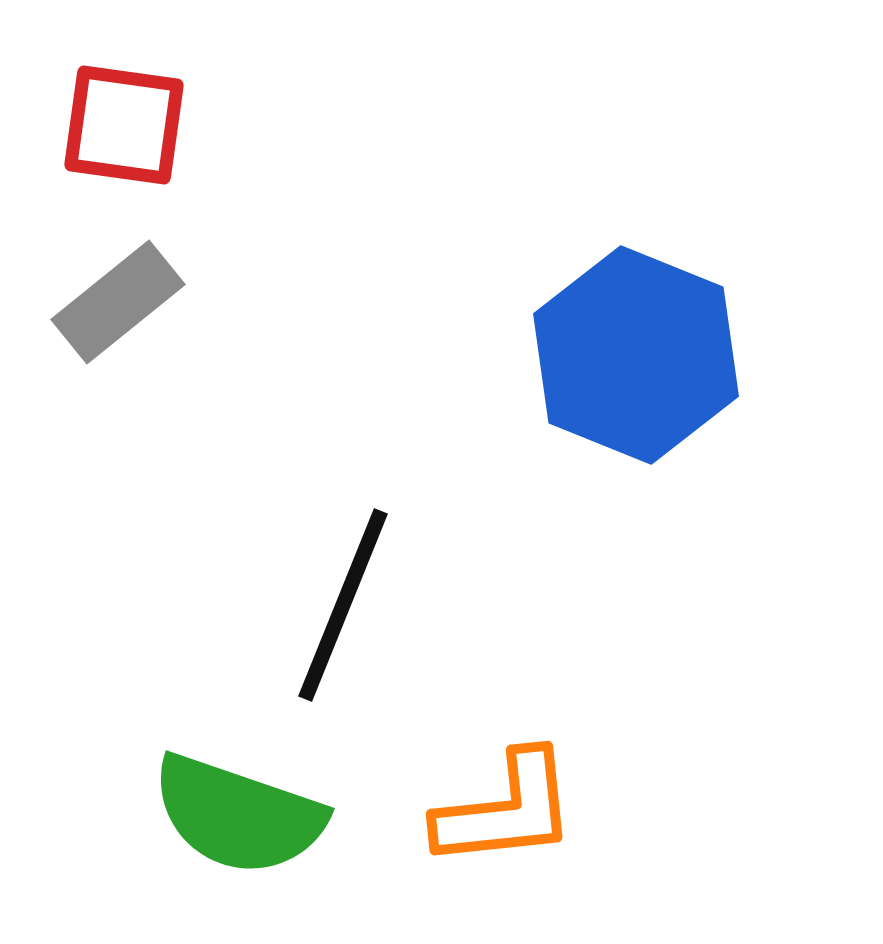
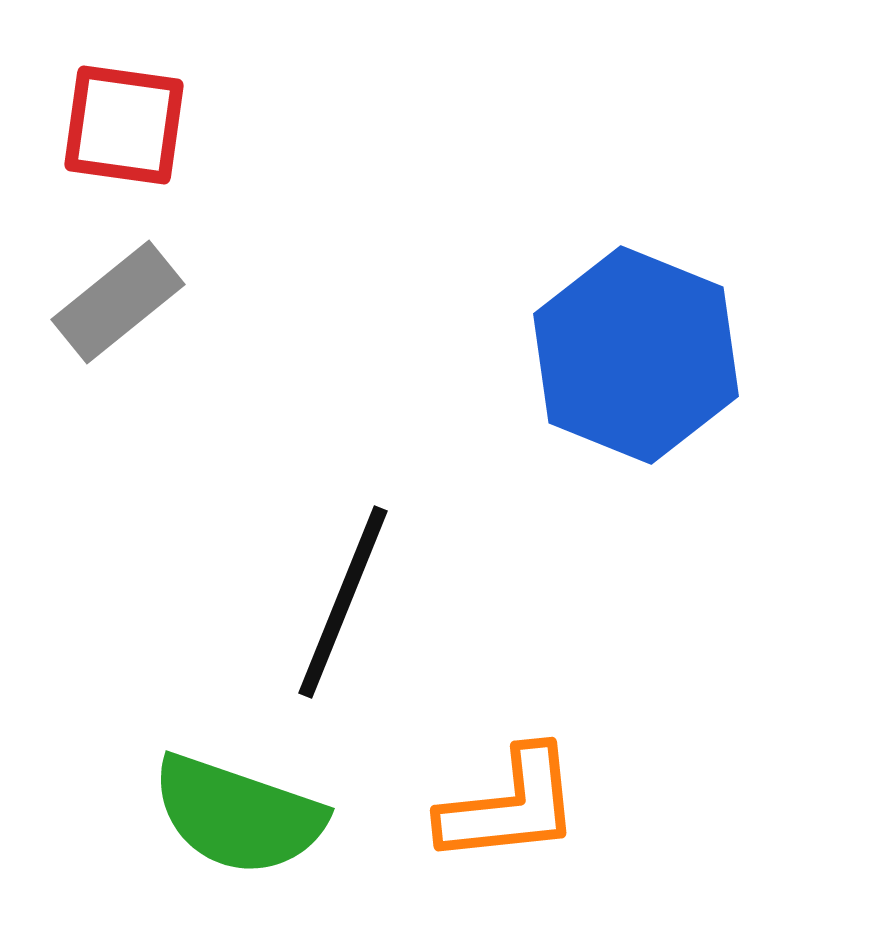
black line: moved 3 px up
orange L-shape: moved 4 px right, 4 px up
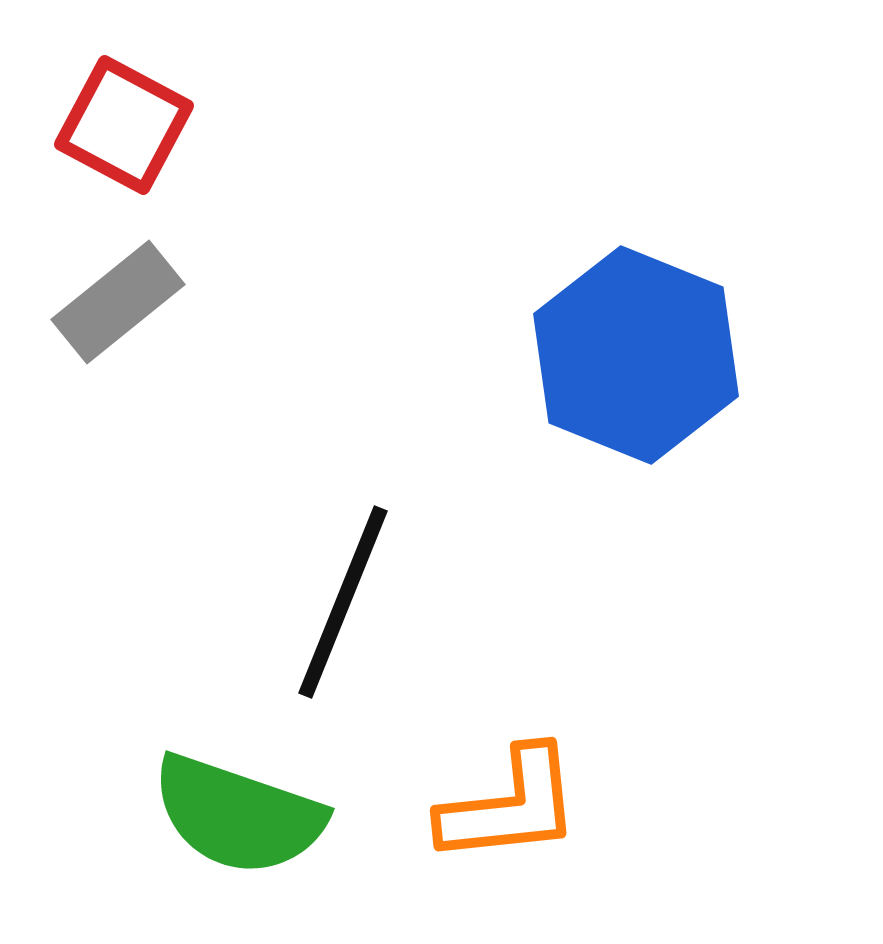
red square: rotated 20 degrees clockwise
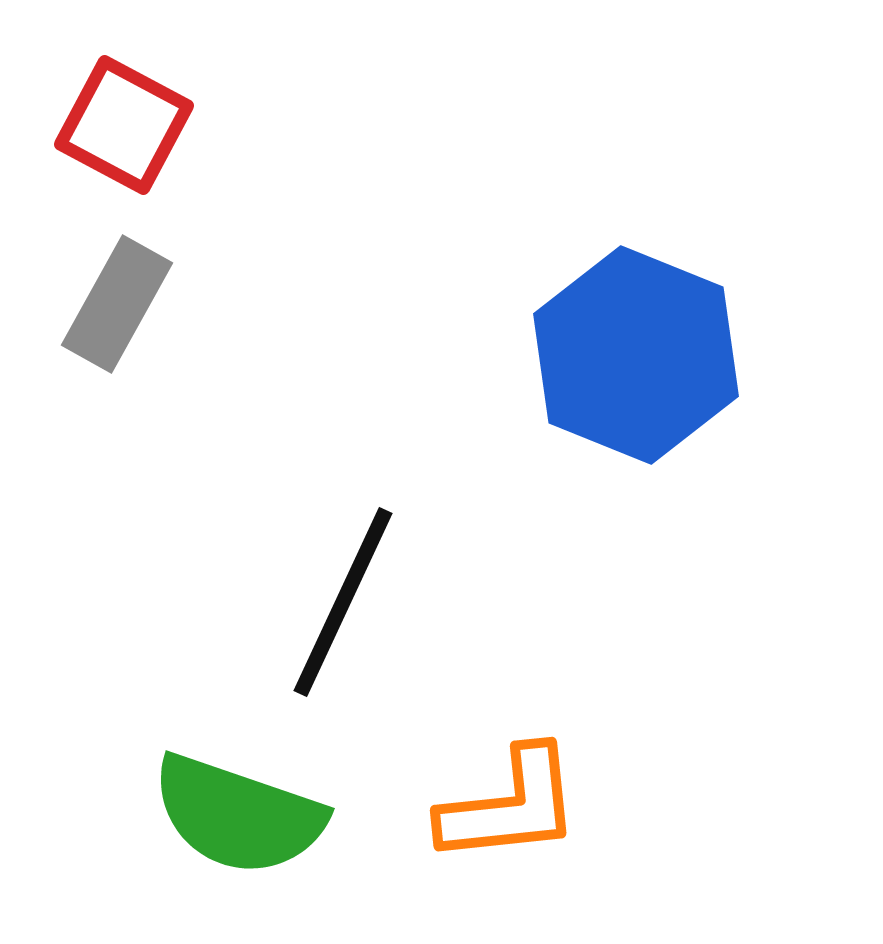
gray rectangle: moved 1 px left, 2 px down; rotated 22 degrees counterclockwise
black line: rotated 3 degrees clockwise
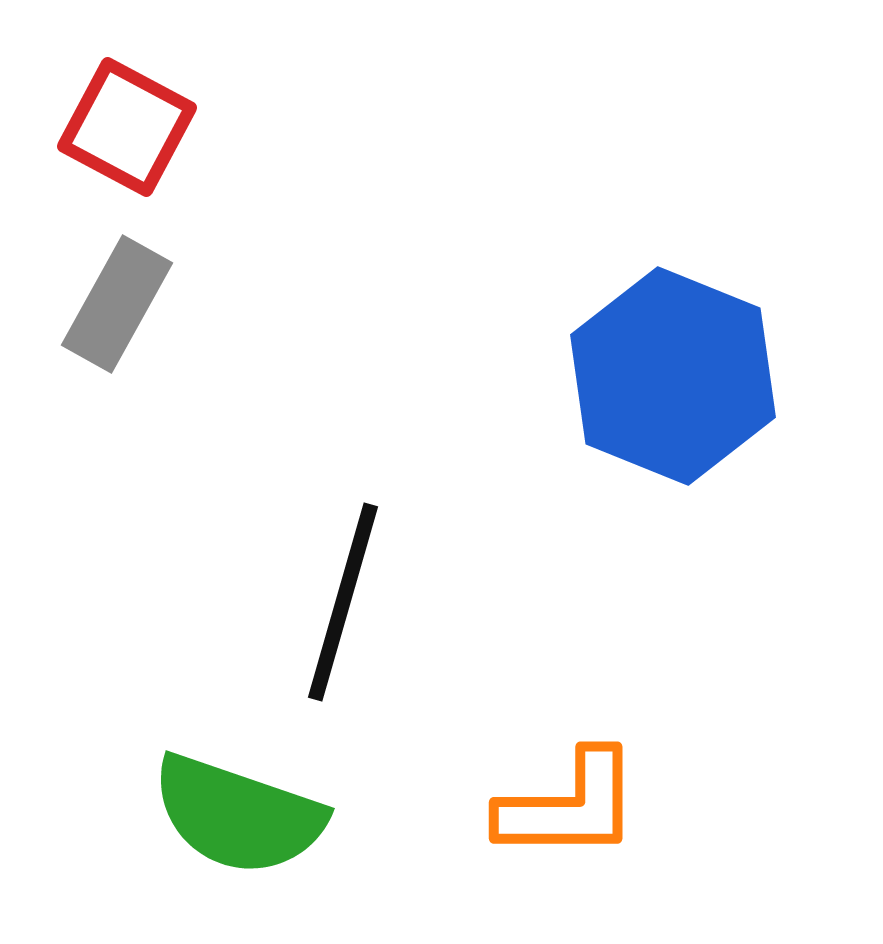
red square: moved 3 px right, 2 px down
blue hexagon: moved 37 px right, 21 px down
black line: rotated 9 degrees counterclockwise
orange L-shape: moved 59 px right; rotated 6 degrees clockwise
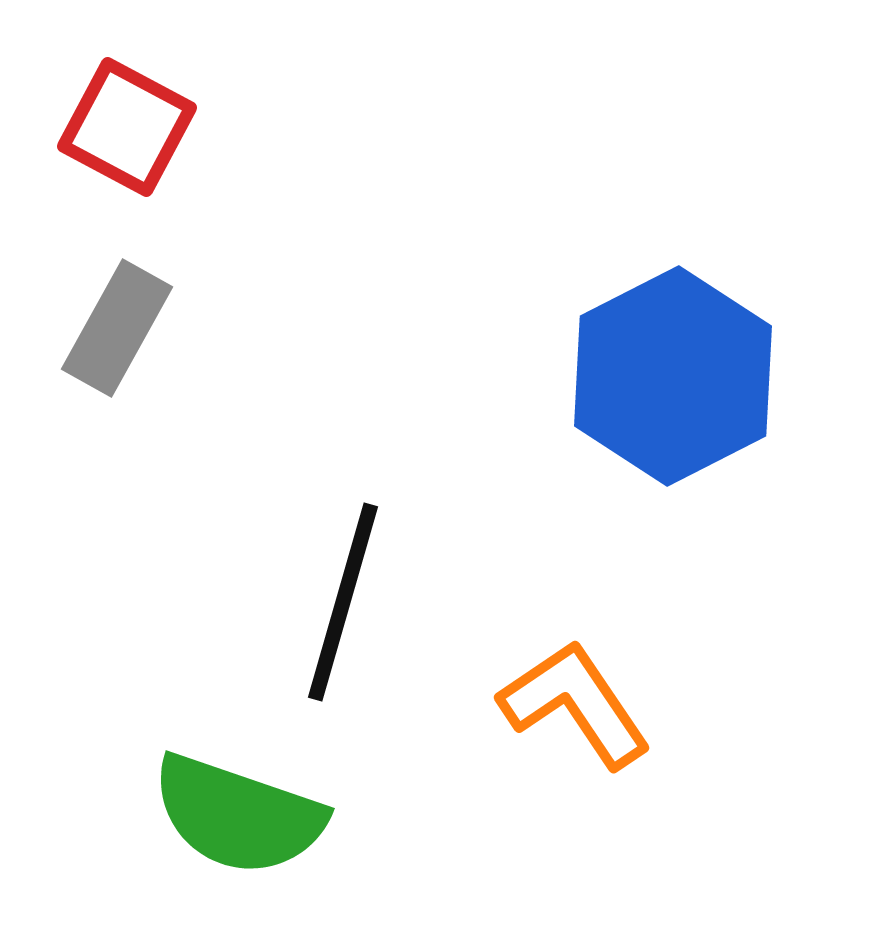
gray rectangle: moved 24 px down
blue hexagon: rotated 11 degrees clockwise
orange L-shape: moved 6 px right, 102 px up; rotated 124 degrees counterclockwise
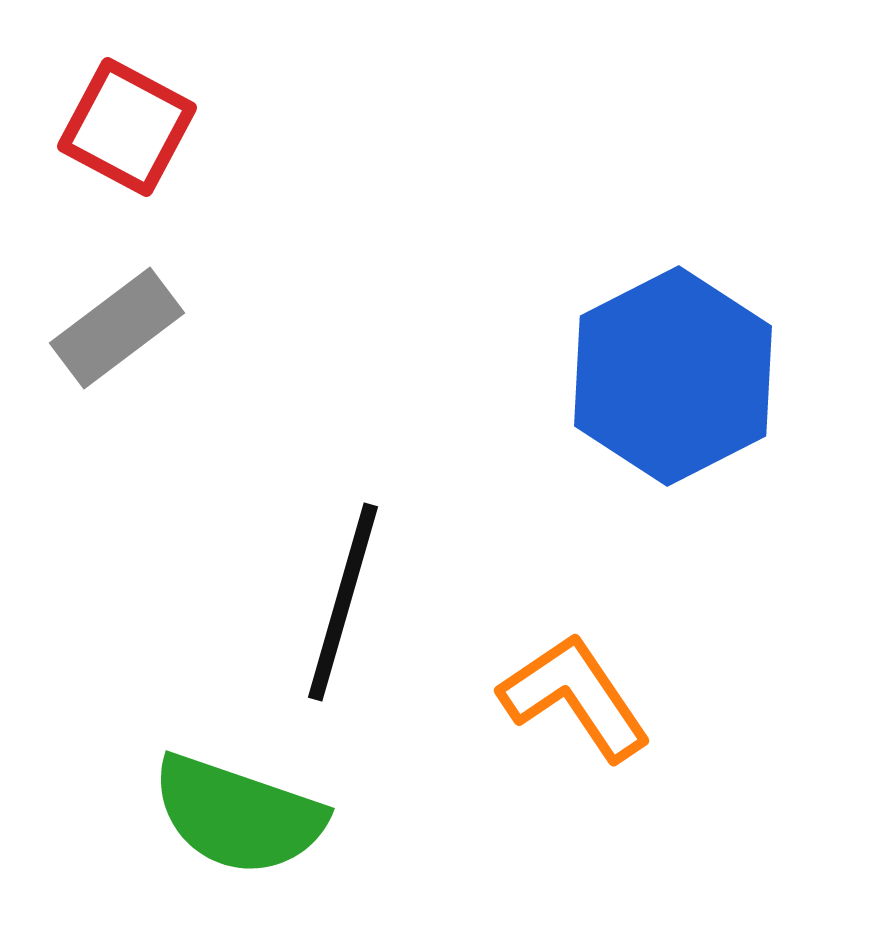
gray rectangle: rotated 24 degrees clockwise
orange L-shape: moved 7 px up
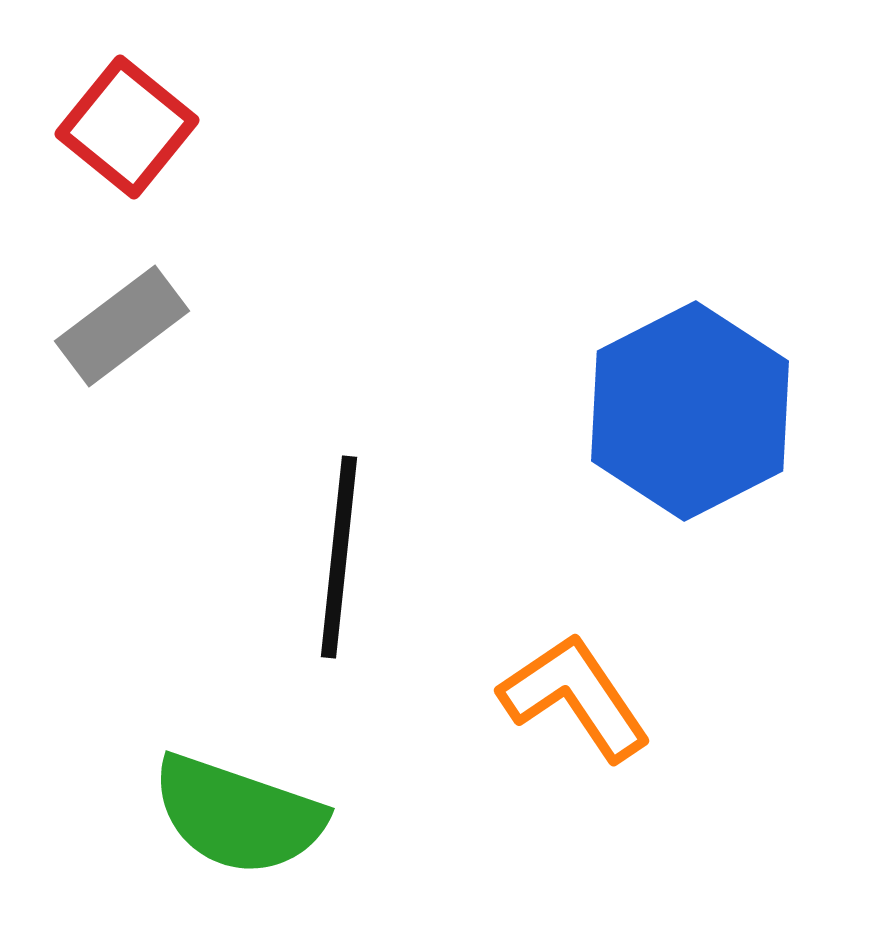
red square: rotated 11 degrees clockwise
gray rectangle: moved 5 px right, 2 px up
blue hexagon: moved 17 px right, 35 px down
black line: moved 4 px left, 45 px up; rotated 10 degrees counterclockwise
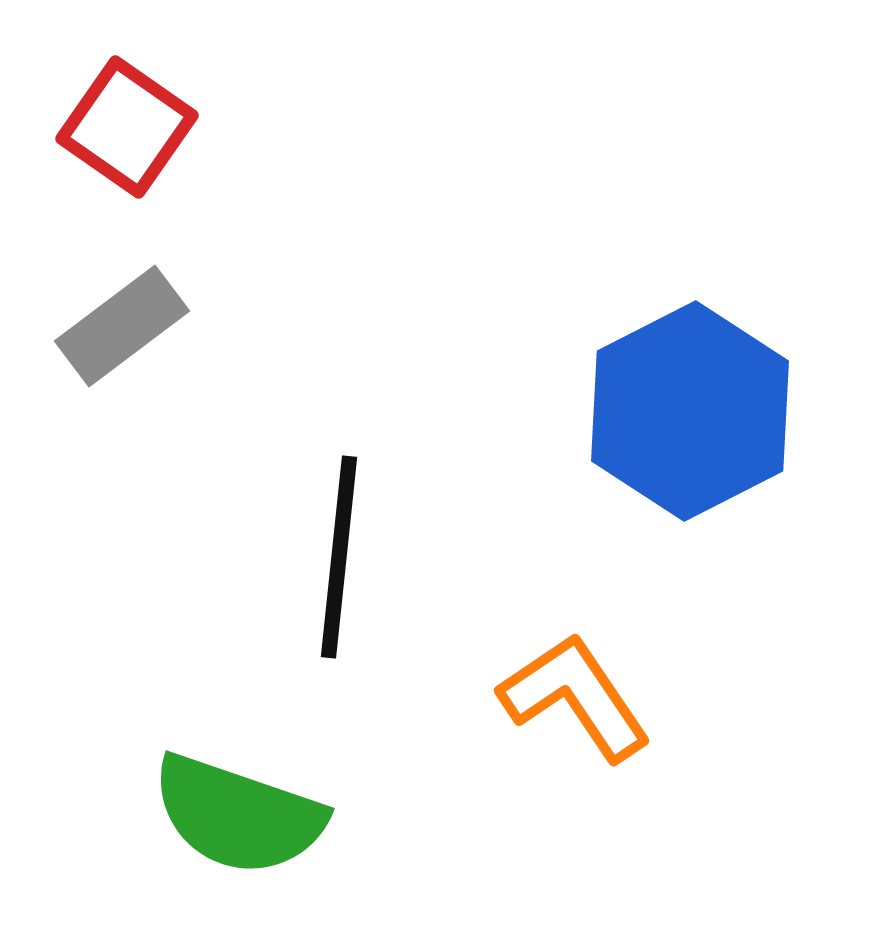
red square: rotated 4 degrees counterclockwise
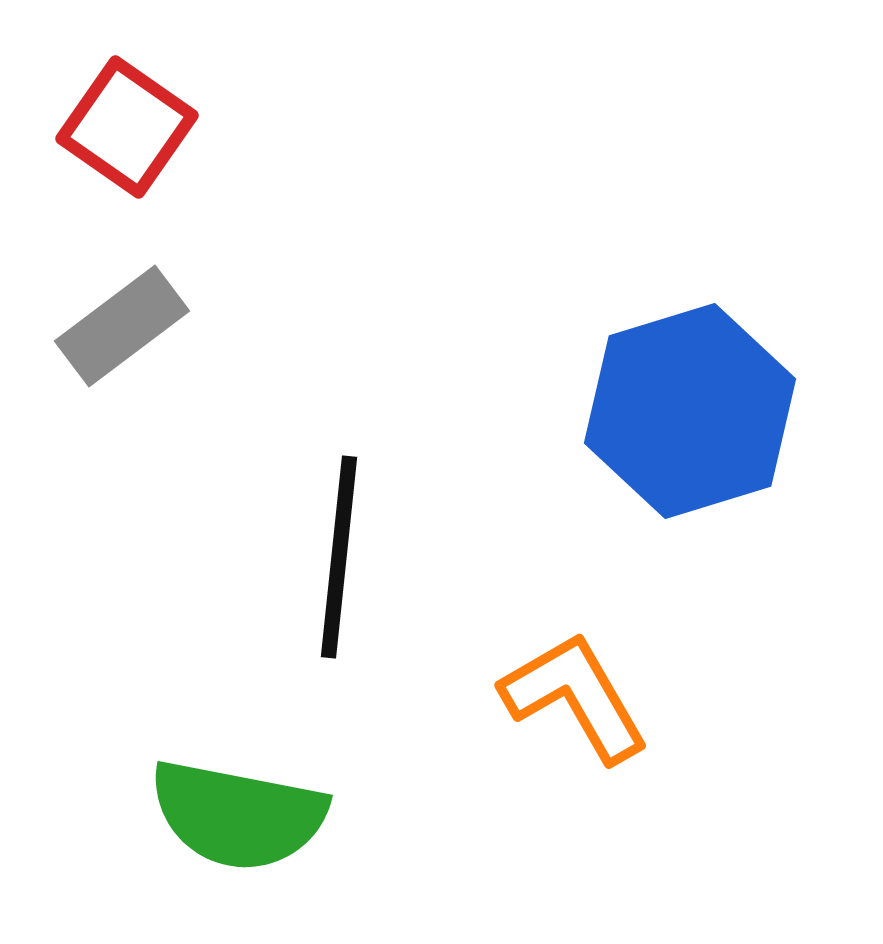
blue hexagon: rotated 10 degrees clockwise
orange L-shape: rotated 4 degrees clockwise
green semicircle: rotated 8 degrees counterclockwise
